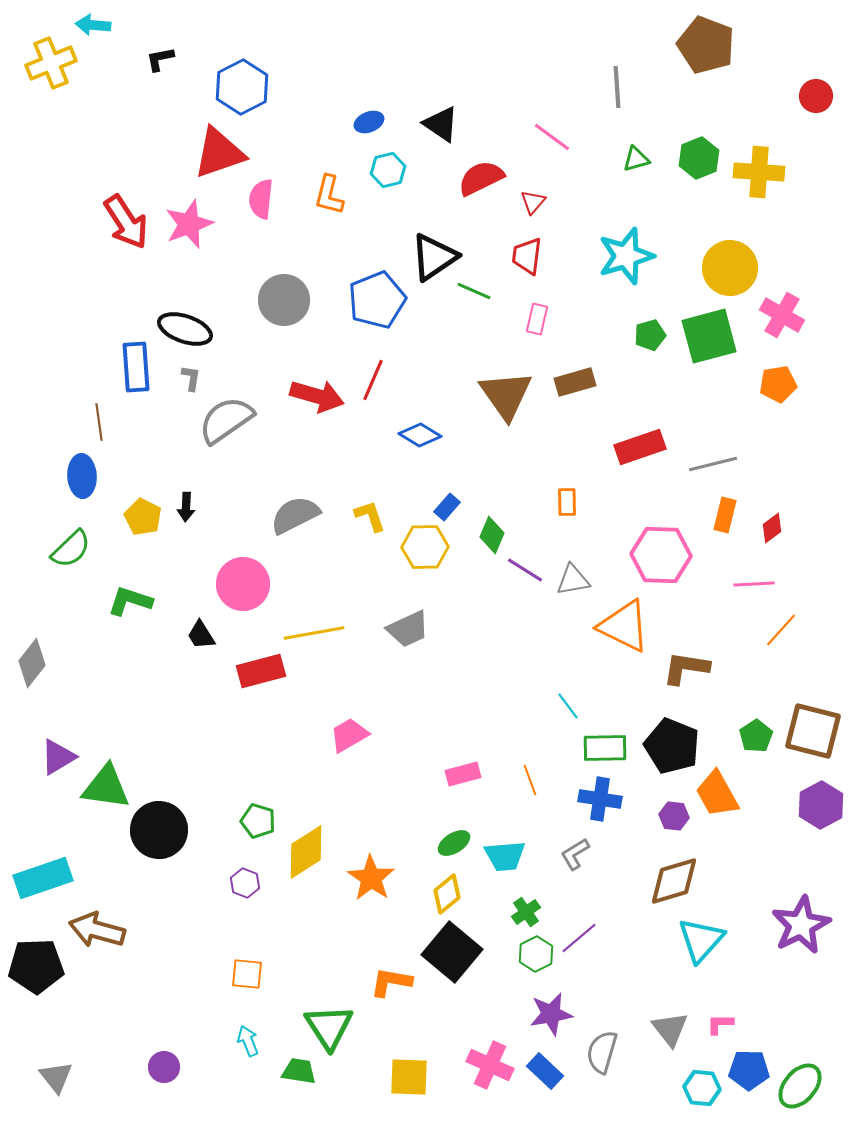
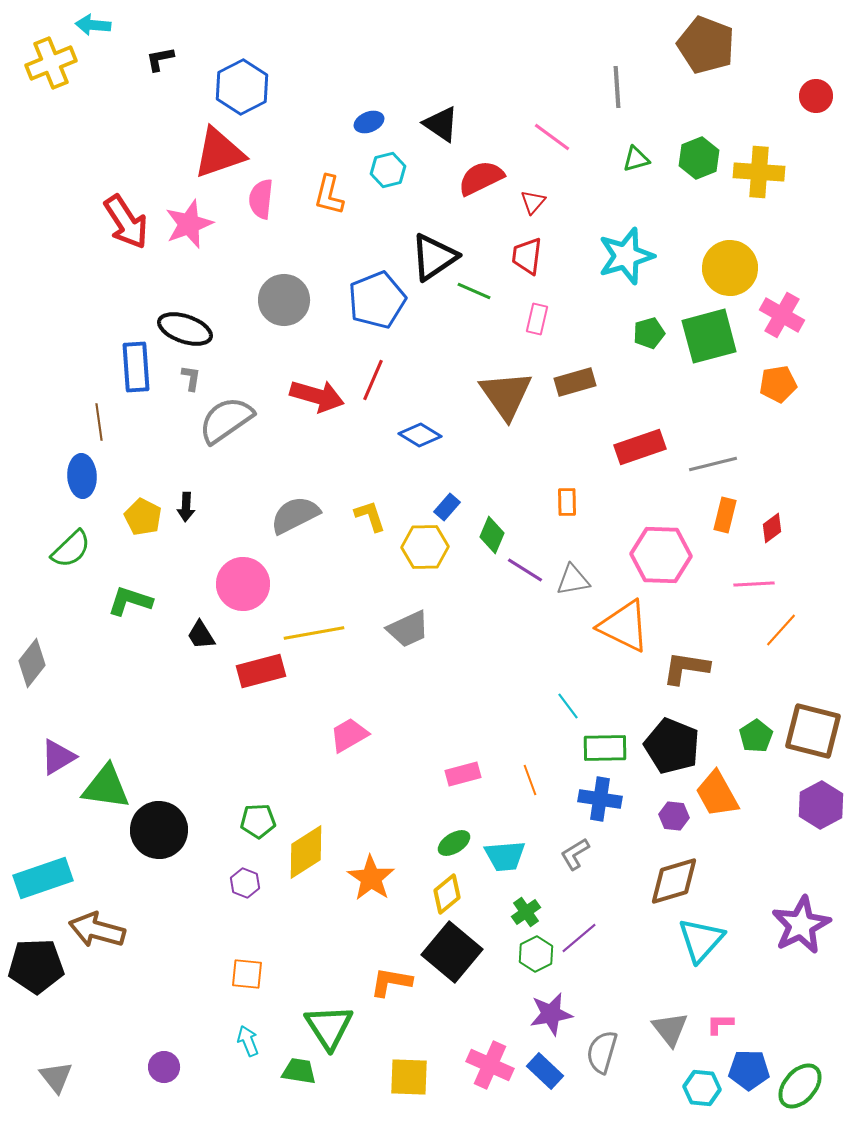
green pentagon at (650, 335): moved 1 px left, 2 px up
green pentagon at (258, 821): rotated 20 degrees counterclockwise
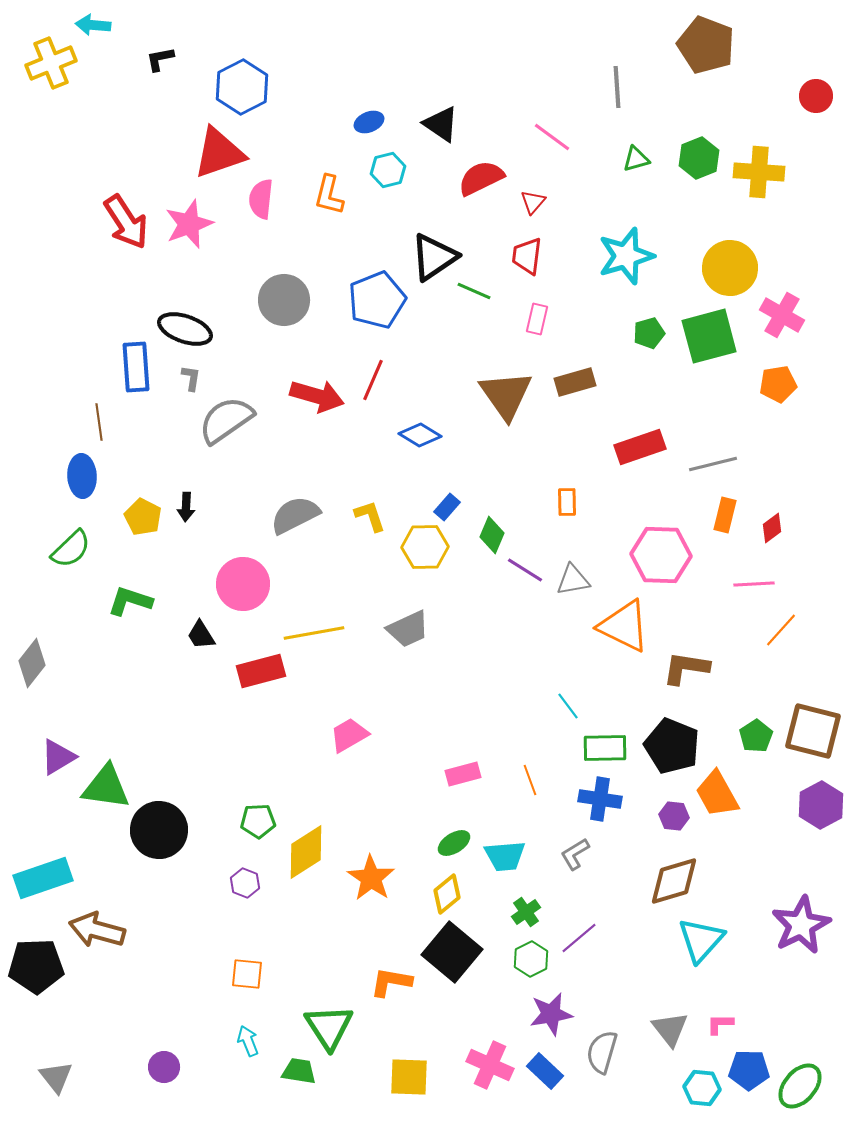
green hexagon at (536, 954): moved 5 px left, 5 px down
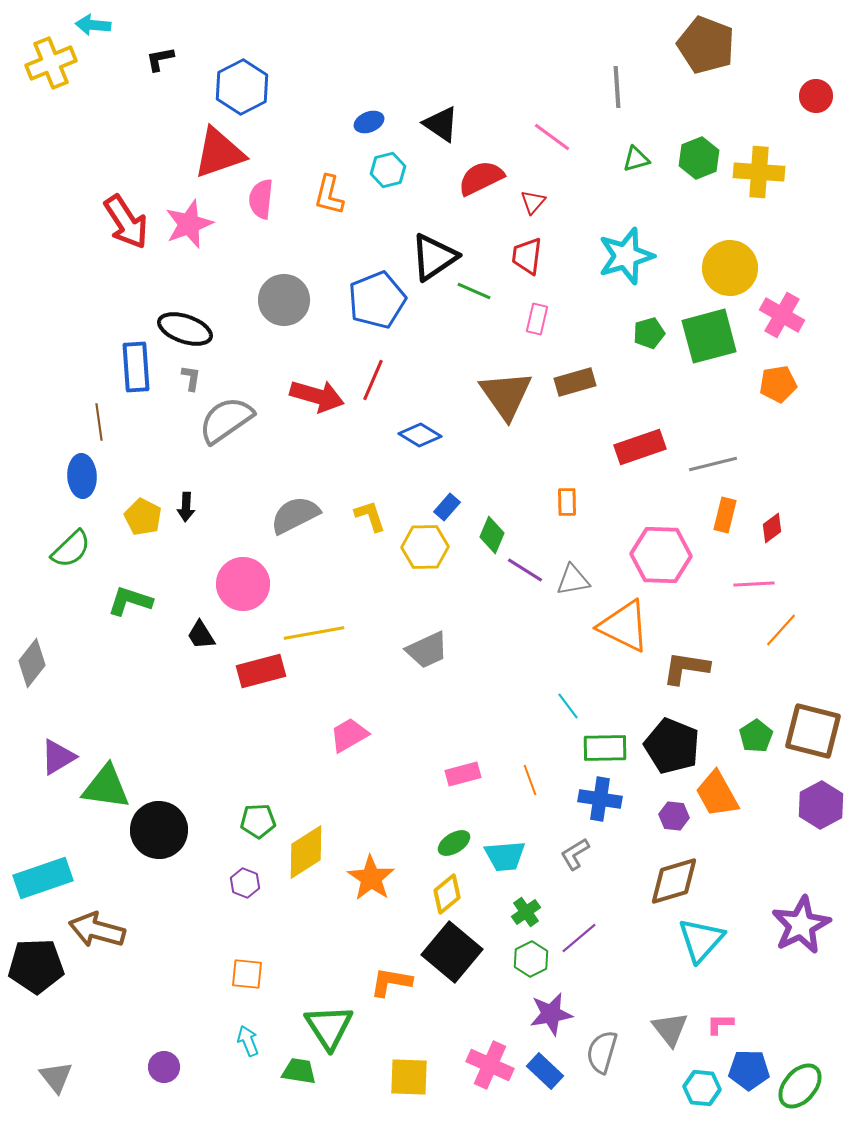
gray trapezoid at (408, 629): moved 19 px right, 21 px down
